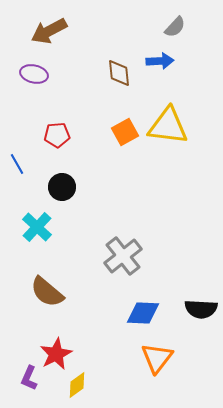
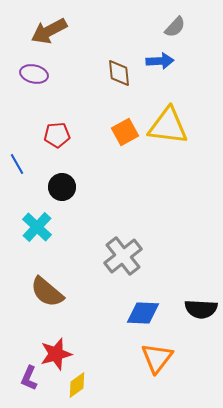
red star: rotated 12 degrees clockwise
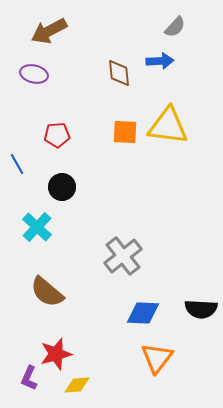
orange square: rotated 32 degrees clockwise
yellow diamond: rotated 32 degrees clockwise
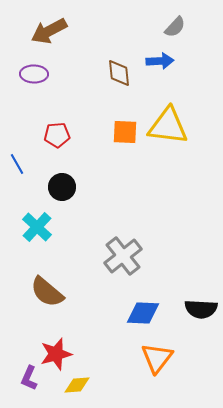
purple ellipse: rotated 12 degrees counterclockwise
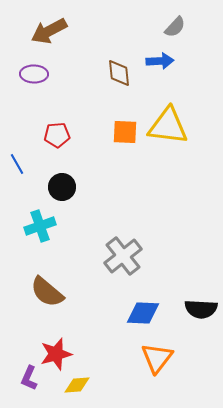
cyan cross: moved 3 px right, 1 px up; rotated 28 degrees clockwise
